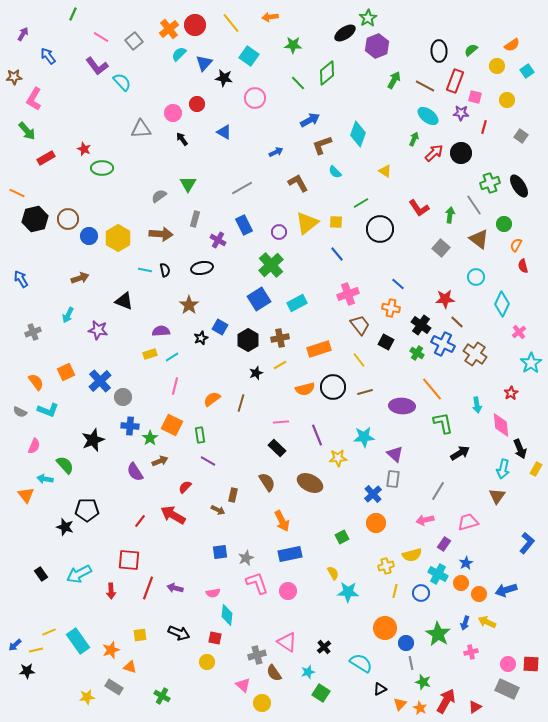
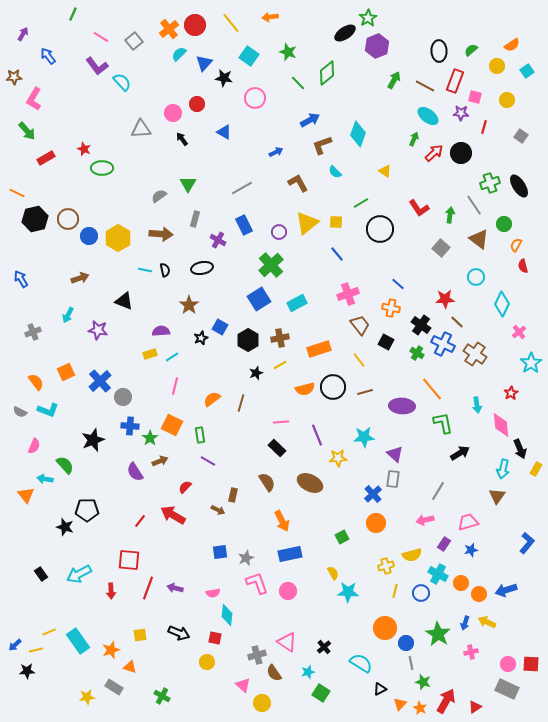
green star at (293, 45): moved 5 px left, 7 px down; rotated 18 degrees clockwise
blue star at (466, 563): moved 5 px right, 13 px up; rotated 16 degrees clockwise
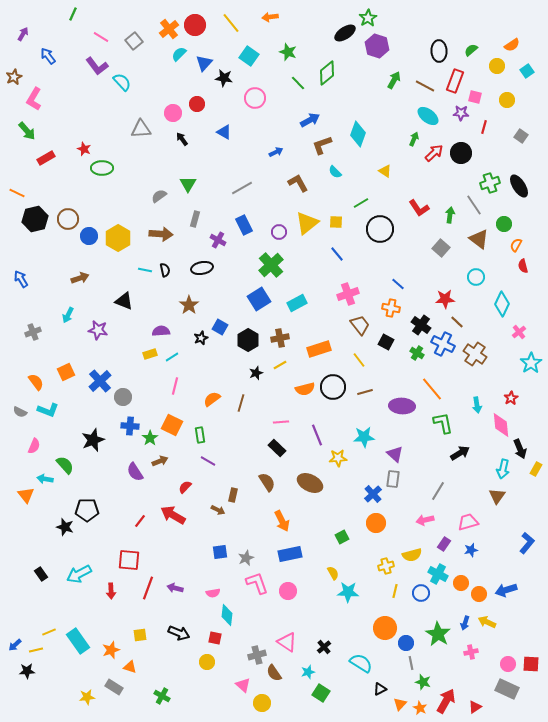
purple hexagon at (377, 46): rotated 20 degrees counterclockwise
brown star at (14, 77): rotated 21 degrees counterclockwise
red star at (511, 393): moved 5 px down
